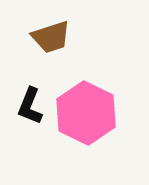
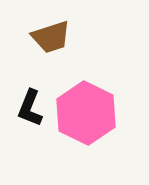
black L-shape: moved 2 px down
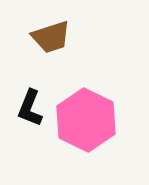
pink hexagon: moved 7 px down
